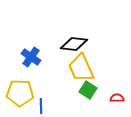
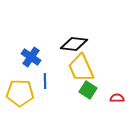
blue line: moved 4 px right, 25 px up
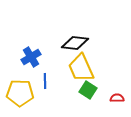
black diamond: moved 1 px right, 1 px up
blue cross: rotated 24 degrees clockwise
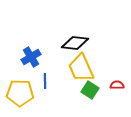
green square: moved 2 px right
red semicircle: moved 13 px up
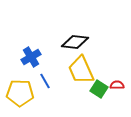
black diamond: moved 1 px up
yellow trapezoid: moved 2 px down
blue line: rotated 28 degrees counterclockwise
green square: moved 9 px right, 1 px up
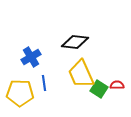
yellow trapezoid: moved 4 px down
blue line: moved 1 px left, 2 px down; rotated 21 degrees clockwise
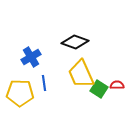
black diamond: rotated 12 degrees clockwise
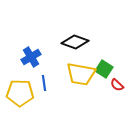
yellow trapezoid: rotated 56 degrees counterclockwise
red semicircle: rotated 136 degrees counterclockwise
green square: moved 5 px right, 20 px up
